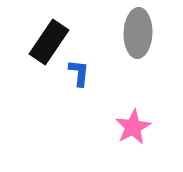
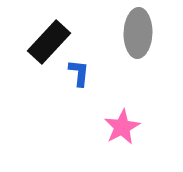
black rectangle: rotated 9 degrees clockwise
pink star: moved 11 px left
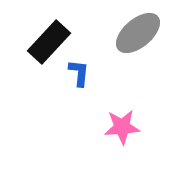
gray ellipse: rotated 48 degrees clockwise
pink star: rotated 24 degrees clockwise
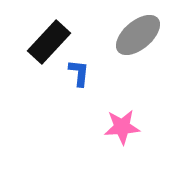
gray ellipse: moved 2 px down
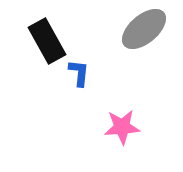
gray ellipse: moved 6 px right, 6 px up
black rectangle: moved 2 px left, 1 px up; rotated 72 degrees counterclockwise
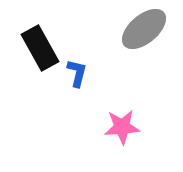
black rectangle: moved 7 px left, 7 px down
blue L-shape: moved 2 px left; rotated 8 degrees clockwise
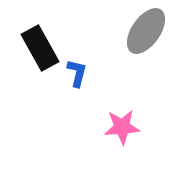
gray ellipse: moved 2 px right, 2 px down; rotated 15 degrees counterclockwise
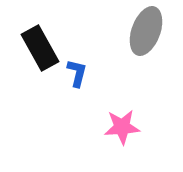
gray ellipse: rotated 15 degrees counterclockwise
